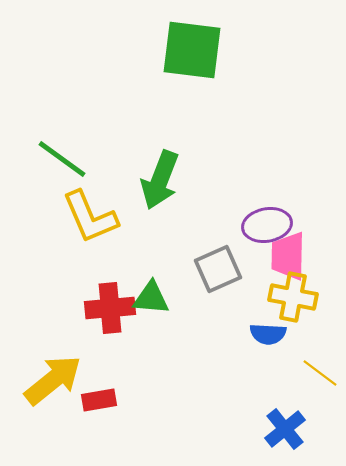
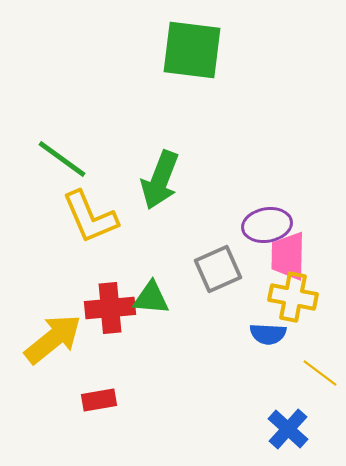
yellow arrow: moved 41 px up
blue cross: moved 3 px right; rotated 9 degrees counterclockwise
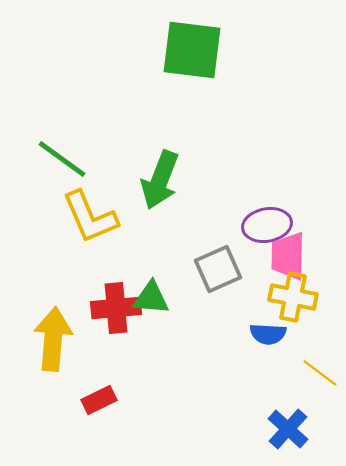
red cross: moved 6 px right
yellow arrow: rotated 46 degrees counterclockwise
red rectangle: rotated 16 degrees counterclockwise
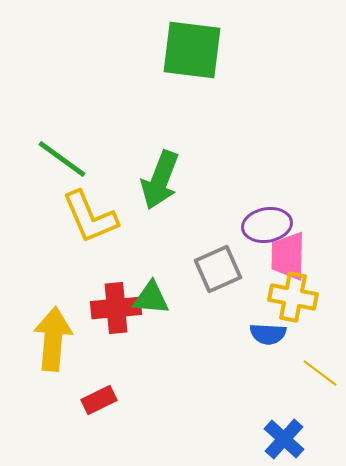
blue cross: moved 4 px left, 10 px down
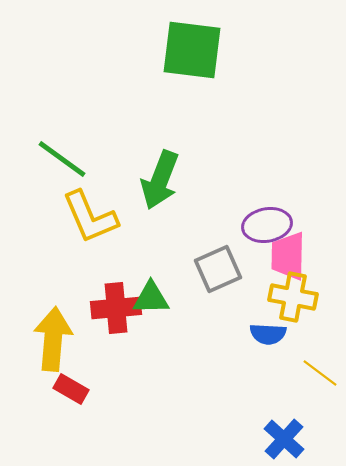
green triangle: rotated 6 degrees counterclockwise
red rectangle: moved 28 px left, 11 px up; rotated 56 degrees clockwise
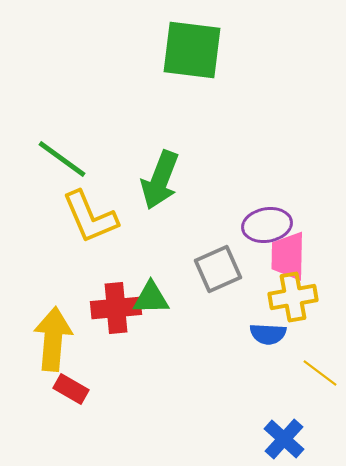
yellow cross: rotated 21 degrees counterclockwise
